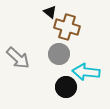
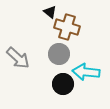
black circle: moved 3 px left, 3 px up
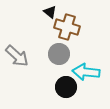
gray arrow: moved 1 px left, 2 px up
black circle: moved 3 px right, 3 px down
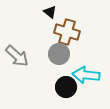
brown cross: moved 5 px down
cyan arrow: moved 3 px down
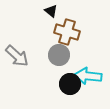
black triangle: moved 1 px right, 1 px up
gray circle: moved 1 px down
cyan arrow: moved 2 px right, 1 px down
black circle: moved 4 px right, 3 px up
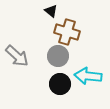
gray circle: moved 1 px left, 1 px down
black circle: moved 10 px left
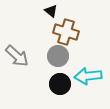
brown cross: moved 1 px left
cyan arrow: rotated 12 degrees counterclockwise
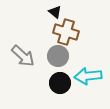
black triangle: moved 4 px right, 1 px down
gray arrow: moved 6 px right
black circle: moved 1 px up
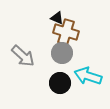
black triangle: moved 2 px right, 6 px down; rotated 16 degrees counterclockwise
gray circle: moved 4 px right, 3 px up
cyan arrow: rotated 24 degrees clockwise
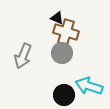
gray arrow: rotated 70 degrees clockwise
cyan arrow: moved 1 px right, 10 px down
black circle: moved 4 px right, 12 px down
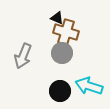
black circle: moved 4 px left, 4 px up
